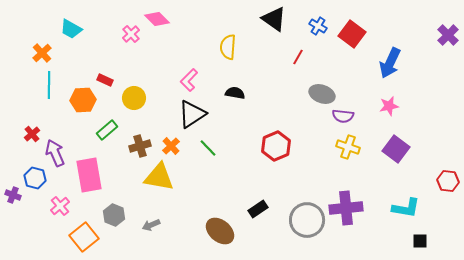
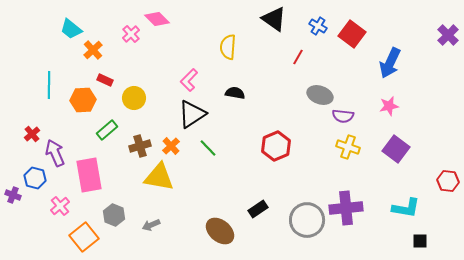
cyan trapezoid at (71, 29): rotated 10 degrees clockwise
orange cross at (42, 53): moved 51 px right, 3 px up
gray ellipse at (322, 94): moved 2 px left, 1 px down
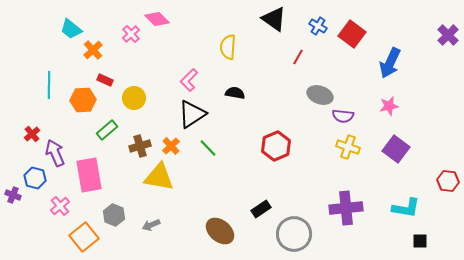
black rectangle at (258, 209): moved 3 px right
gray circle at (307, 220): moved 13 px left, 14 px down
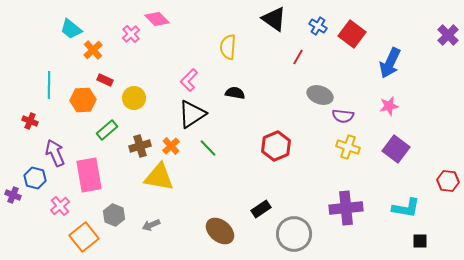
red cross at (32, 134): moved 2 px left, 13 px up; rotated 28 degrees counterclockwise
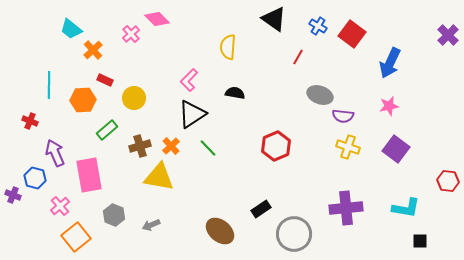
orange square at (84, 237): moved 8 px left
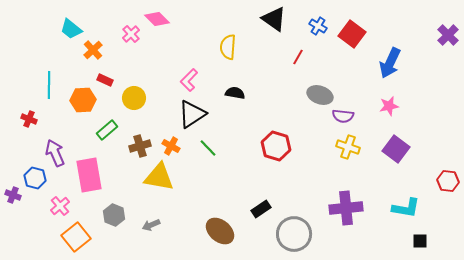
red cross at (30, 121): moved 1 px left, 2 px up
orange cross at (171, 146): rotated 18 degrees counterclockwise
red hexagon at (276, 146): rotated 20 degrees counterclockwise
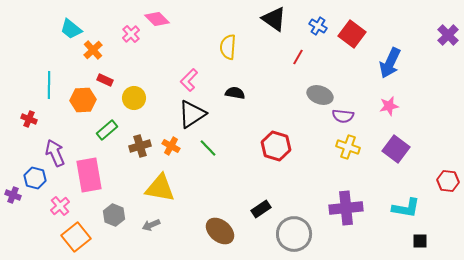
yellow triangle at (159, 177): moved 1 px right, 11 px down
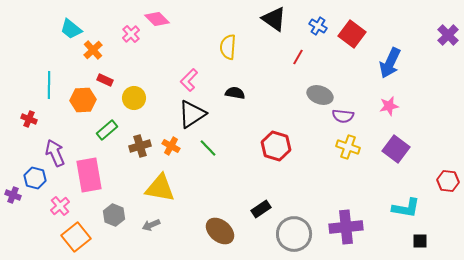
purple cross at (346, 208): moved 19 px down
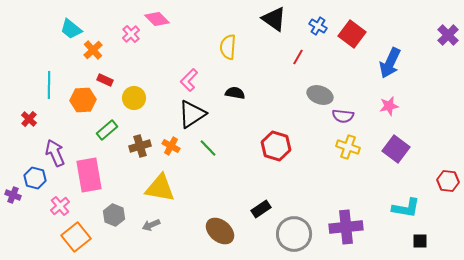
red cross at (29, 119): rotated 21 degrees clockwise
